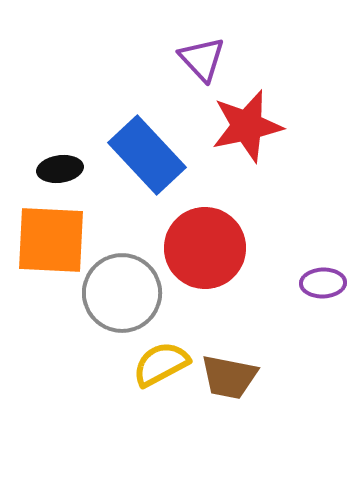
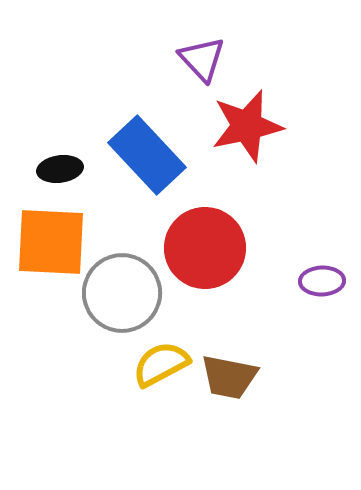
orange square: moved 2 px down
purple ellipse: moved 1 px left, 2 px up
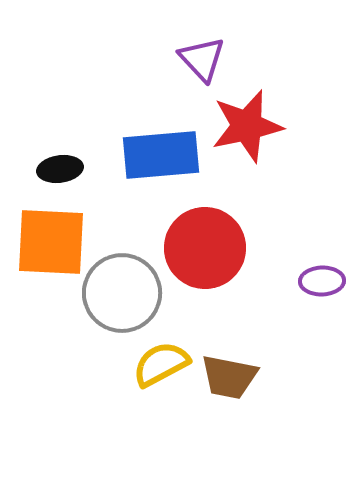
blue rectangle: moved 14 px right; rotated 52 degrees counterclockwise
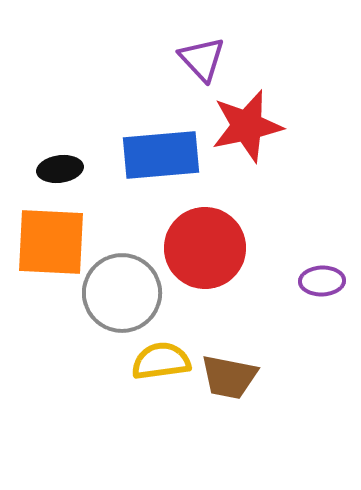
yellow semicircle: moved 3 px up; rotated 20 degrees clockwise
